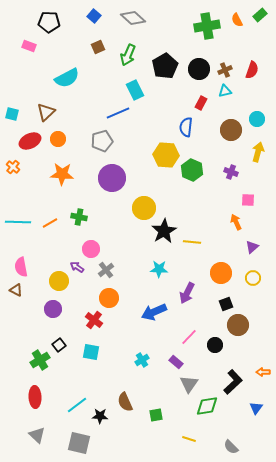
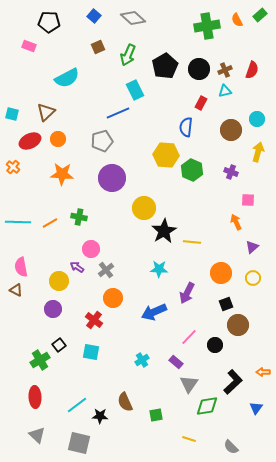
orange circle at (109, 298): moved 4 px right
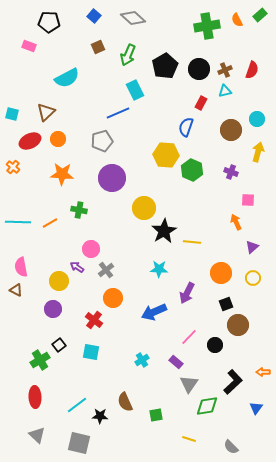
blue semicircle at (186, 127): rotated 12 degrees clockwise
green cross at (79, 217): moved 7 px up
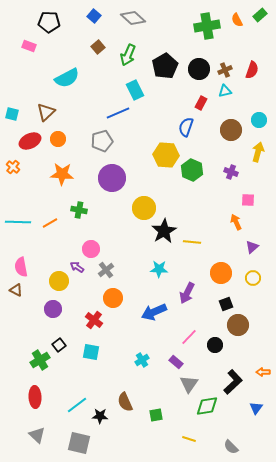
brown square at (98, 47): rotated 16 degrees counterclockwise
cyan circle at (257, 119): moved 2 px right, 1 px down
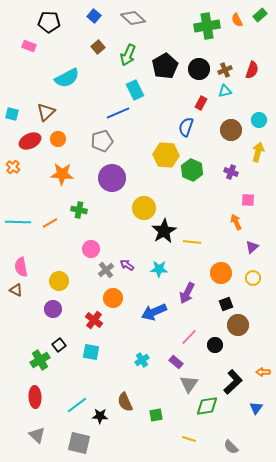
purple arrow at (77, 267): moved 50 px right, 2 px up
